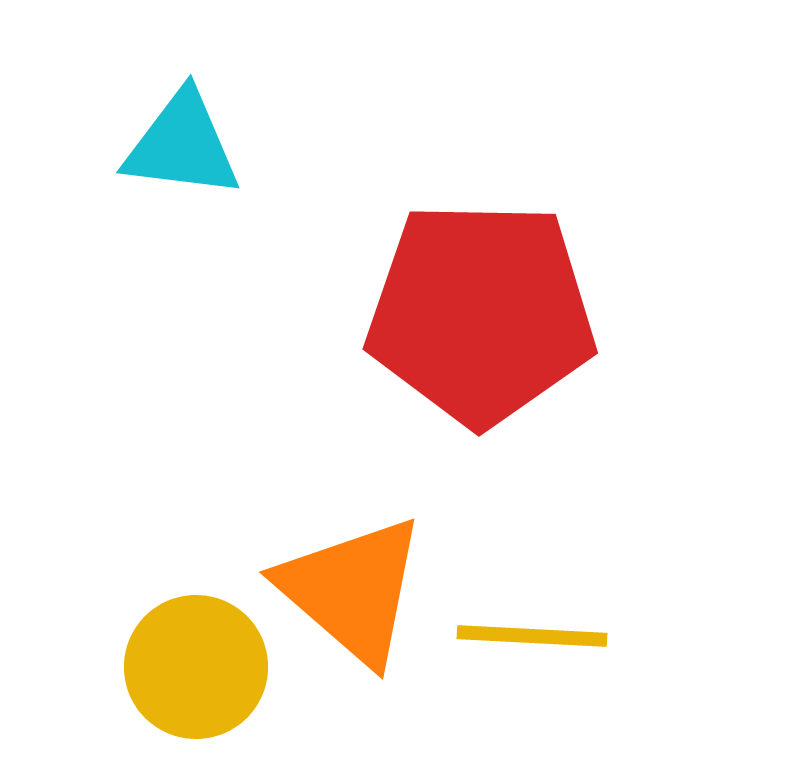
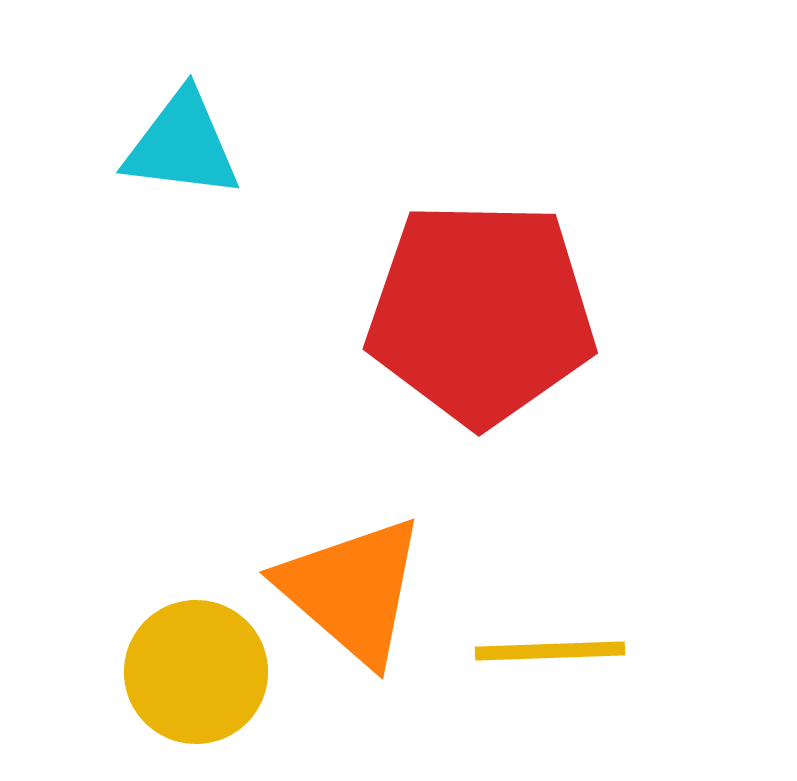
yellow line: moved 18 px right, 15 px down; rotated 5 degrees counterclockwise
yellow circle: moved 5 px down
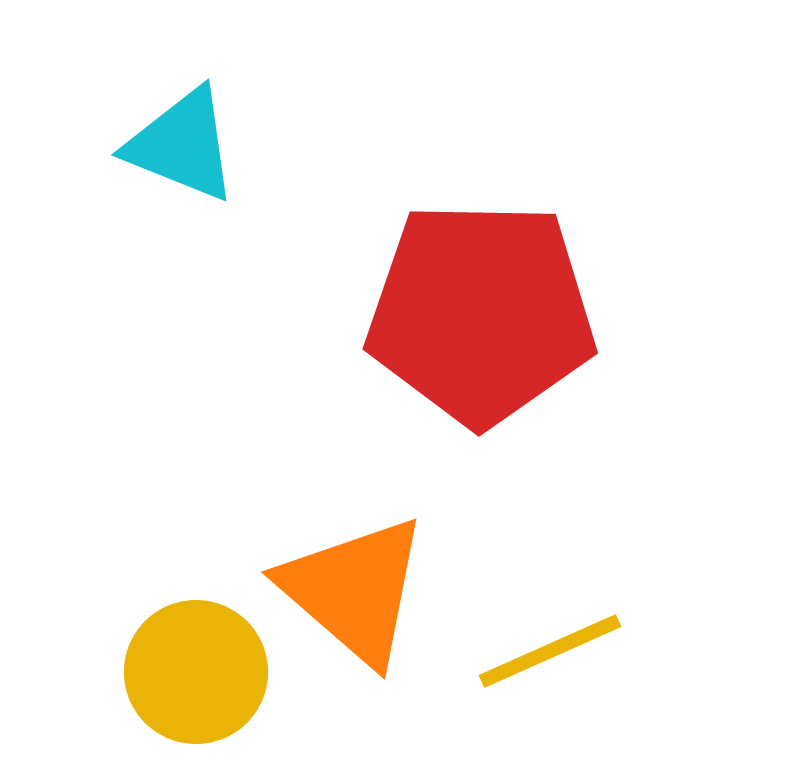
cyan triangle: rotated 15 degrees clockwise
orange triangle: moved 2 px right
yellow line: rotated 22 degrees counterclockwise
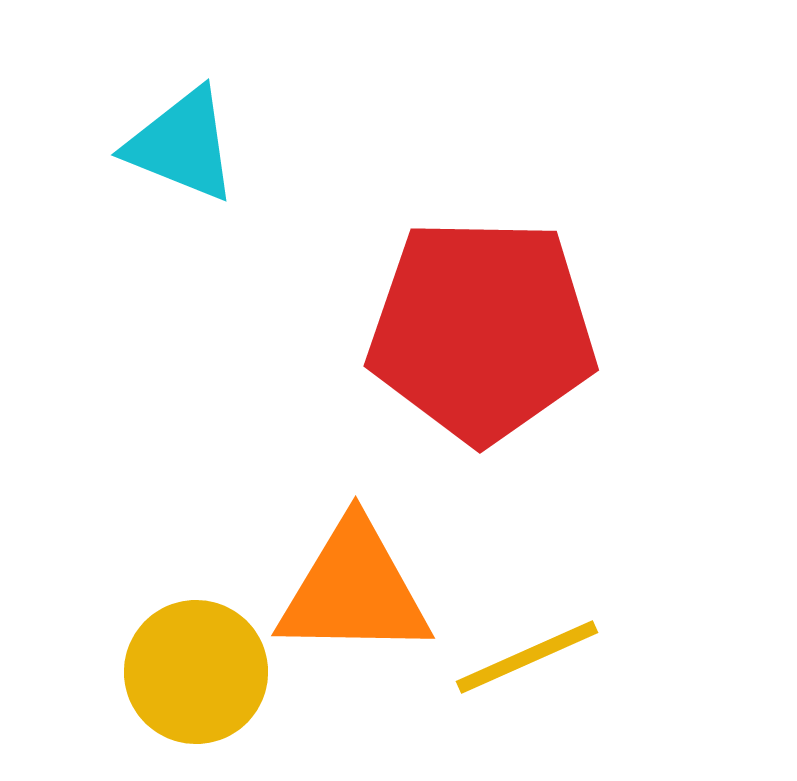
red pentagon: moved 1 px right, 17 px down
orange triangle: rotated 40 degrees counterclockwise
yellow line: moved 23 px left, 6 px down
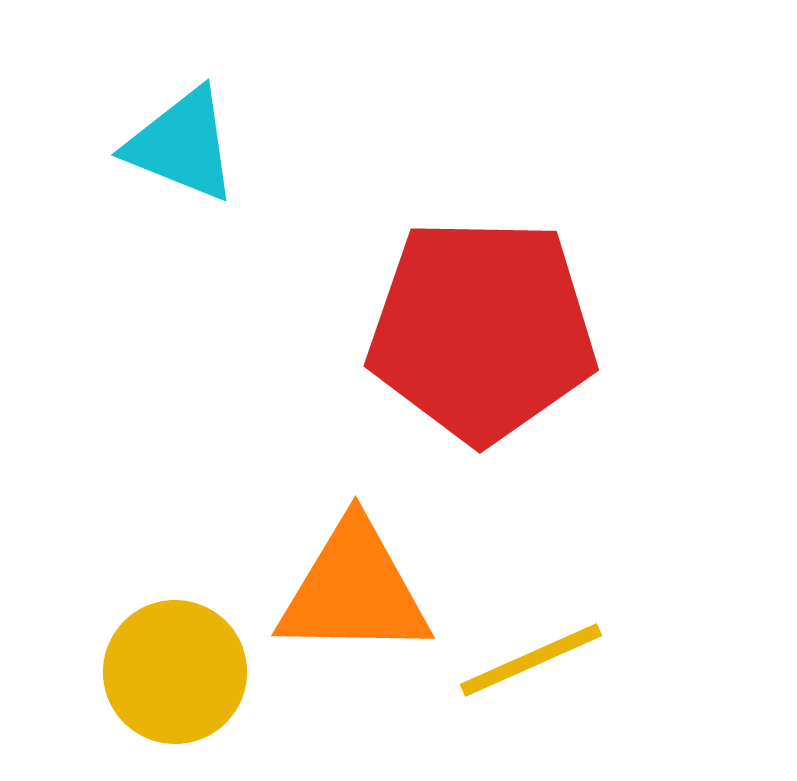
yellow line: moved 4 px right, 3 px down
yellow circle: moved 21 px left
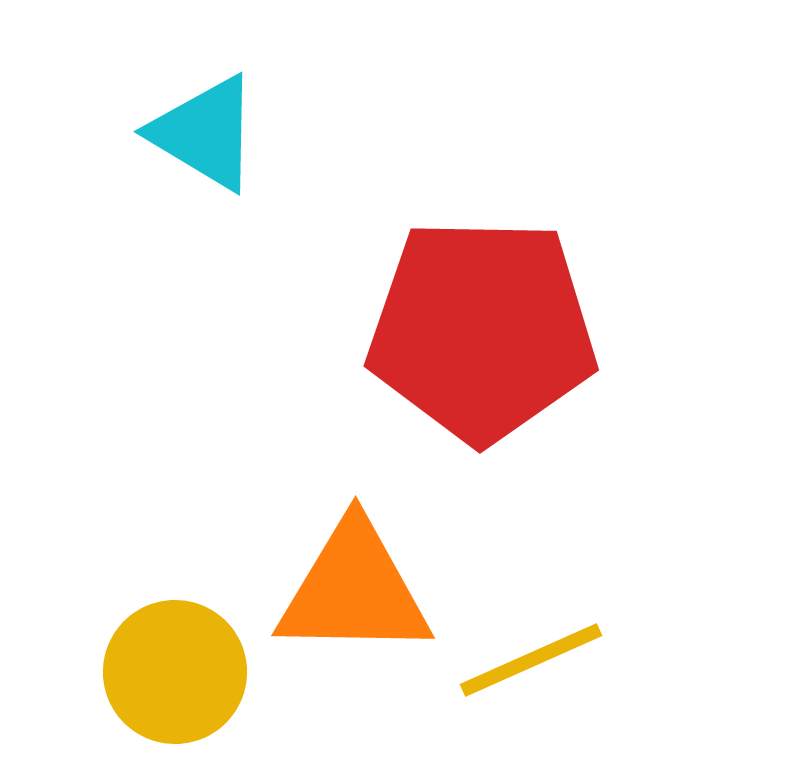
cyan triangle: moved 23 px right, 12 px up; rotated 9 degrees clockwise
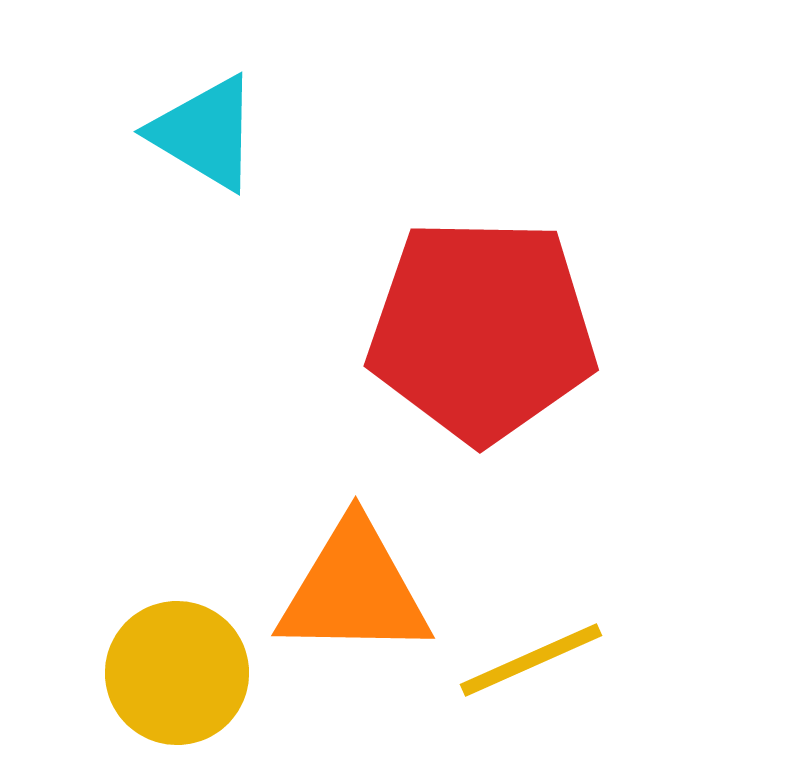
yellow circle: moved 2 px right, 1 px down
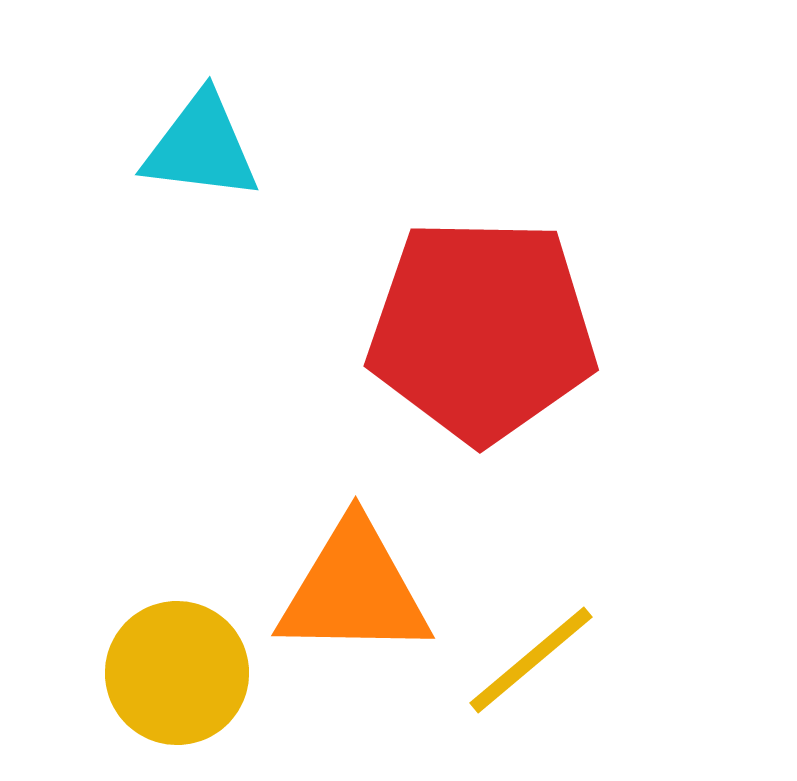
cyan triangle: moved 4 px left, 14 px down; rotated 24 degrees counterclockwise
yellow line: rotated 16 degrees counterclockwise
